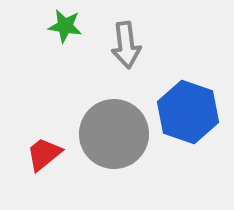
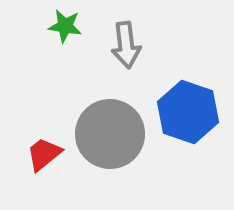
gray circle: moved 4 px left
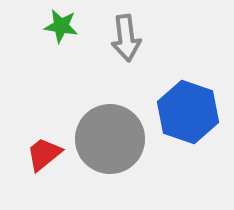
green star: moved 4 px left
gray arrow: moved 7 px up
gray circle: moved 5 px down
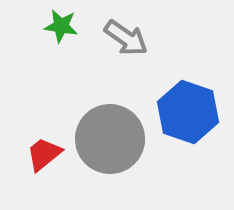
gray arrow: rotated 48 degrees counterclockwise
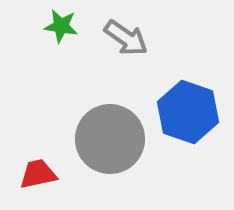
red trapezoid: moved 6 px left, 20 px down; rotated 27 degrees clockwise
